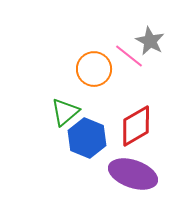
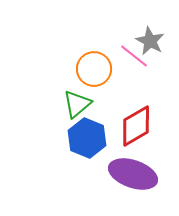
pink line: moved 5 px right
green triangle: moved 12 px right, 8 px up
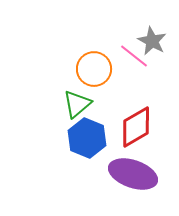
gray star: moved 2 px right
red diamond: moved 1 px down
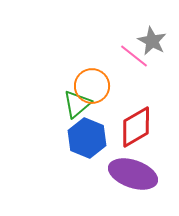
orange circle: moved 2 px left, 17 px down
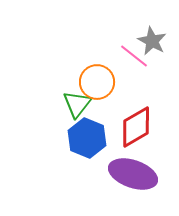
orange circle: moved 5 px right, 4 px up
green triangle: rotated 12 degrees counterclockwise
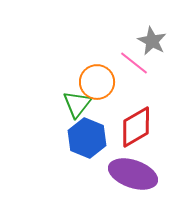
pink line: moved 7 px down
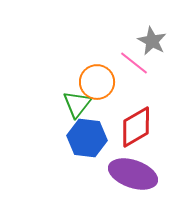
blue hexagon: rotated 15 degrees counterclockwise
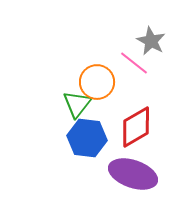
gray star: moved 1 px left
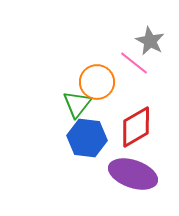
gray star: moved 1 px left
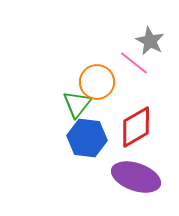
purple ellipse: moved 3 px right, 3 px down
